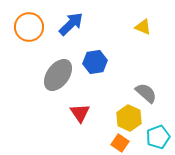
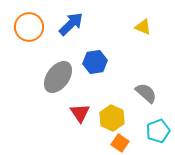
gray ellipse: moved 2 px down
yellow hexagon: moved 17 px left
cyan pentagon: moved 6 px up
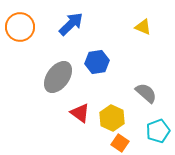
orange circle: moved 9 px left
blue hexagon: moved 2 px right
red triangle: rotated 20 degrees counterclockwise
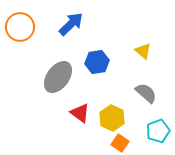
yellow triangle: moved 24 px down; rotated 18 degrees clockwise
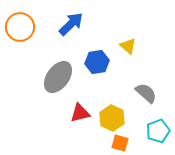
yellow triangle: moved 15 px left, 5 px up
red triangle: rotated 50 degrees counterclockwise
orange square: rotated 18 degrees counterclockwise
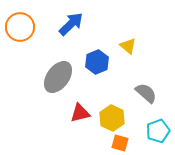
blue hexagon: rotated 15 degrees counterclockwise
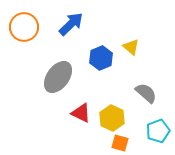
orange circle: moved 4 px right
yellow triangle: moved 3 px right, 1 px down
blue hexagon: moved 4 px right, 4 px up
red triangle: moved 1 px right; rotated 40 degrees clockwise
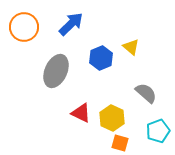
gray ellipse: moved 2 px left, 6 px up; rotated 12 degrees counterclockwise
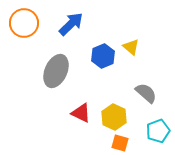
orange circle: moved 4 px up
blue hexagon: moved 2 px right, 2 px up
yellow hexagon: moved 2 px right, 1 px up
